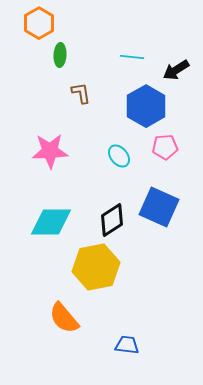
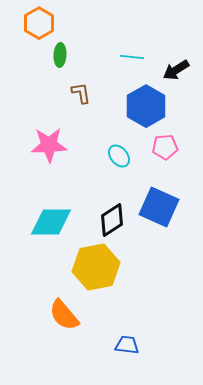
pink star: moved 1 px left, 6 px up
orange semicircle: moved 3 px up
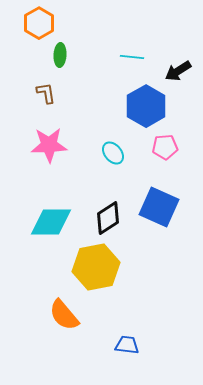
black arrow: moved 2 px right, 1 px down
brown L-shape: moved 35 px left
cyan ellipse: moved 6 px left, 3 px up
black diamond: moved 4 px left, 2 px up
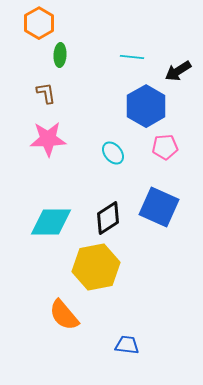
pink star: moved 1 px left, 6 px up
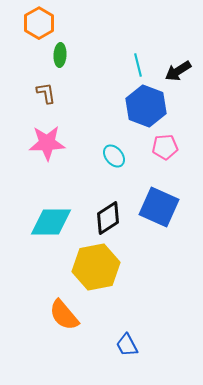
cyan line: moved 6 px right, 8 px down; rotated 70 degrees clockwise
blue hexagon: rotated 9 degrees counterclockwise
pink star: moved 1 px left, 4 px down
cyan ellipse: moved 1 px right, 3 px down
blue trapezoid: rotated 125 degrees counterclockwise
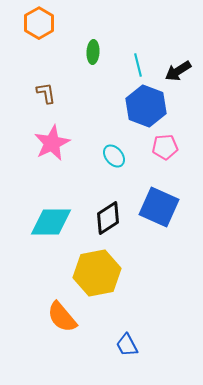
green ellipse: moved 33 px right, 3 px up
pink star: moved 5 px right; rotated 24 degrees counterclockwise
yellow hexagon: moved 1 px right, 6 px down
orange semicircle: moved 2 px left, 2 px down
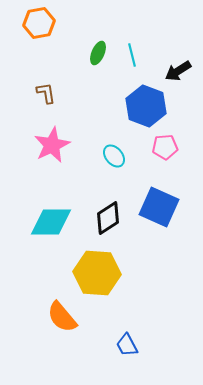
orange hexagon: rotated 20 degrees clockwise
green ellipse: moved 5 px right, 1 px down; rotated 20 degrees clockwise
cyan line: moved 6 px left, 10 px up
pink star: moved 2 px down
yellow hexagon: rotated 15 degrees clockwise
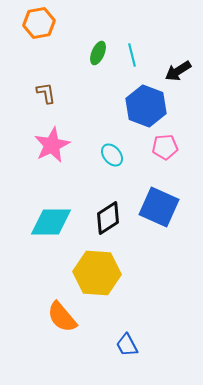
cyan ellipse: moved 2 px left, 1 px up
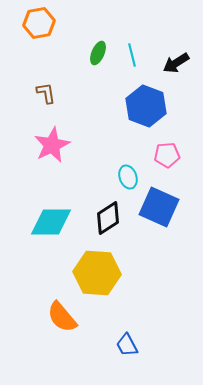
black arrow: moved 2 px left, 8 px up
pink pentagon: moved 2 px right, 8 px down
cyan ellipse: moved 16 px right, 22 px down; rotated 20 degrees clockwise
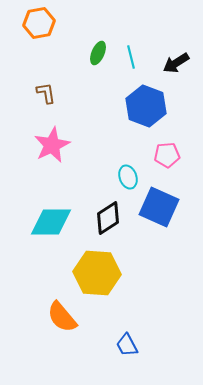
cyan line: moved 1 px left, 2 px down
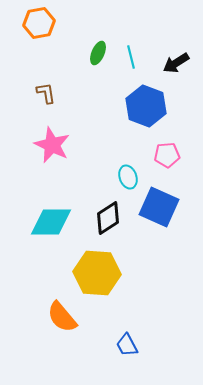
pink star: rotated 21 degrees counterclockwise
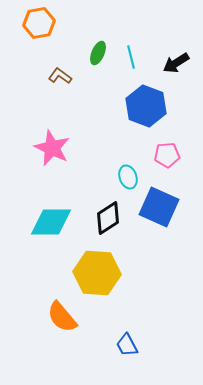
brown L-shape: moved 14 px right, 17 px up; rotated 45 degrees counterclockwise
pink star: moved 3 px down
